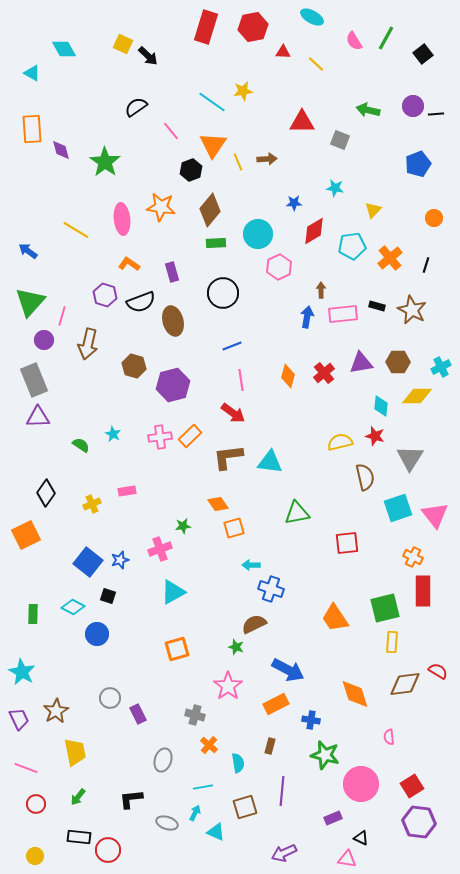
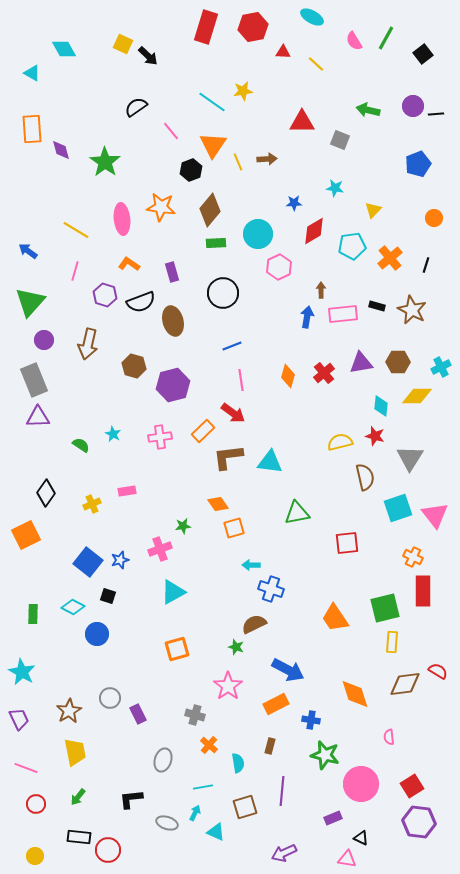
pink line at (62, 316): moved 13 px right, 45 px up
orange rectangle at (190, 436): moved 13 px right, 5 px up
brown star at (56, 711): moved 13 px right
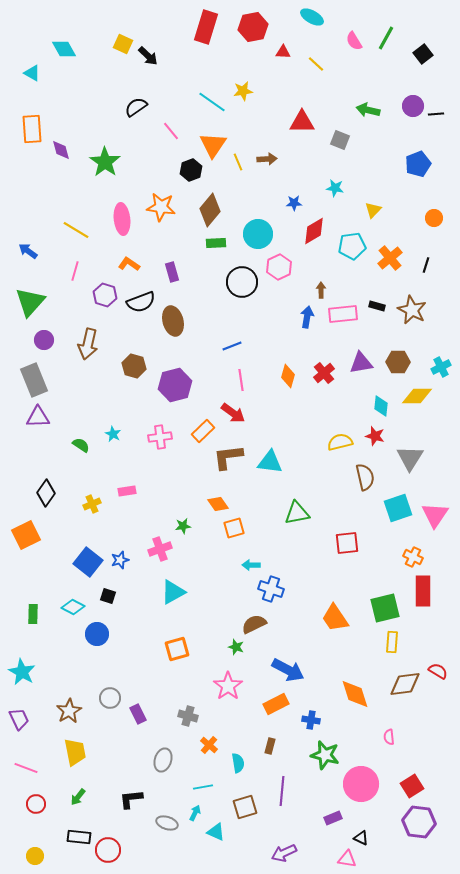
black circle at (223, 293): moved 19 px right, 11 px up
purple hexagon at (173, 385): moved 2 px right
pink triangle at (435, 515): rotated 12 degrees clockwise
gray cross at (195, 715): moved 7 px left, 1 px down
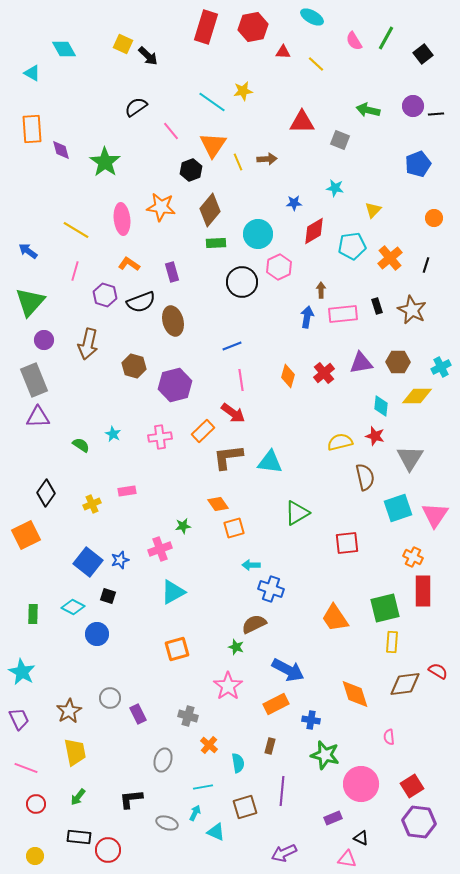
black rectangle at (377, 306): rotated 56 degrees clockwise
green triangle at (297, 513): rotated 20 degrees counterclockwise
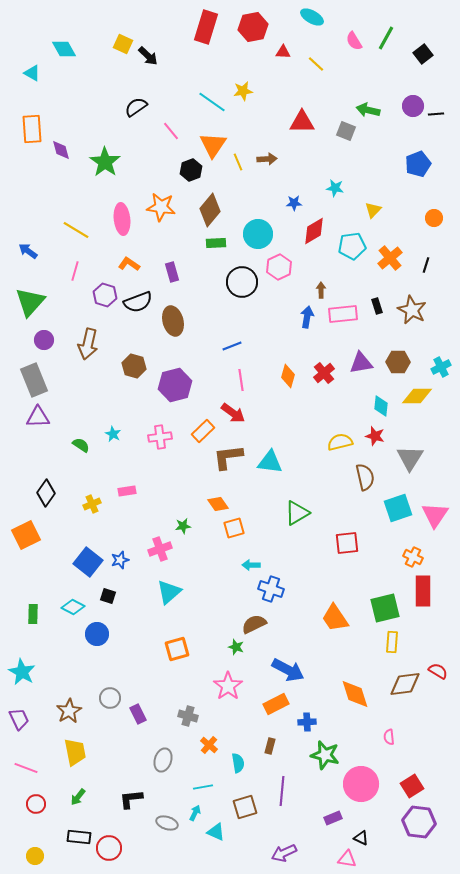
gray square at (340, 140): moved 6 px right, 9 px up
black semicircle at (141, 302): moved 3 px left
cyan triangle at (173, 592): moved 4 px left; rotated 12 degrees counterclockwise
blue cross at (311, 720): moved 4 px left, 2 px down; rotated 12 degrees counterclockwise
red circle at (108, 850): moved 1 px right, 2 px up
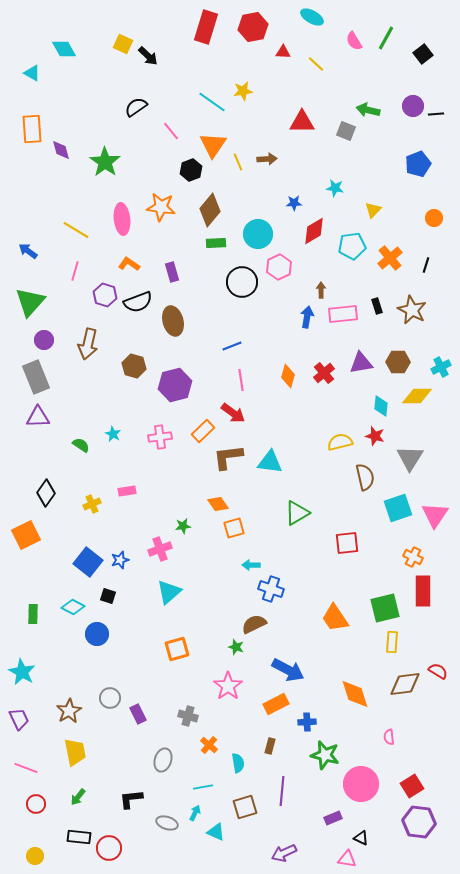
gray rectangle at (34, 380): moved 2 px right, 3 px up
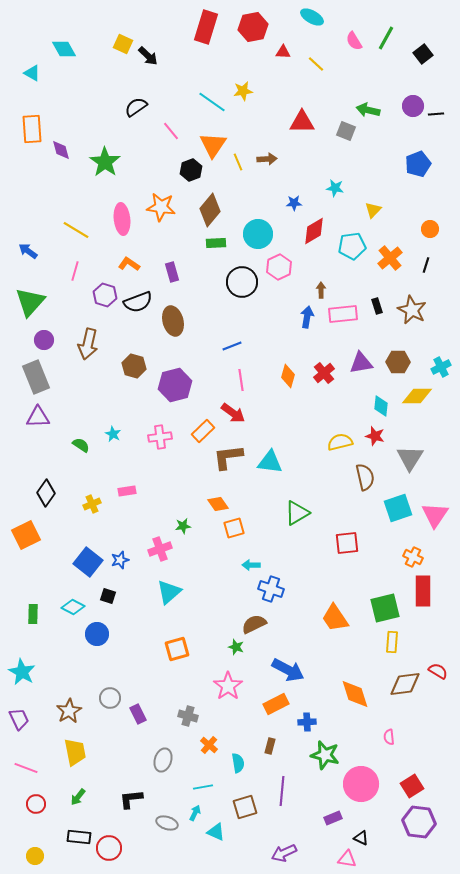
orange circle at (434, 218): moved 4 px left, 11 px down
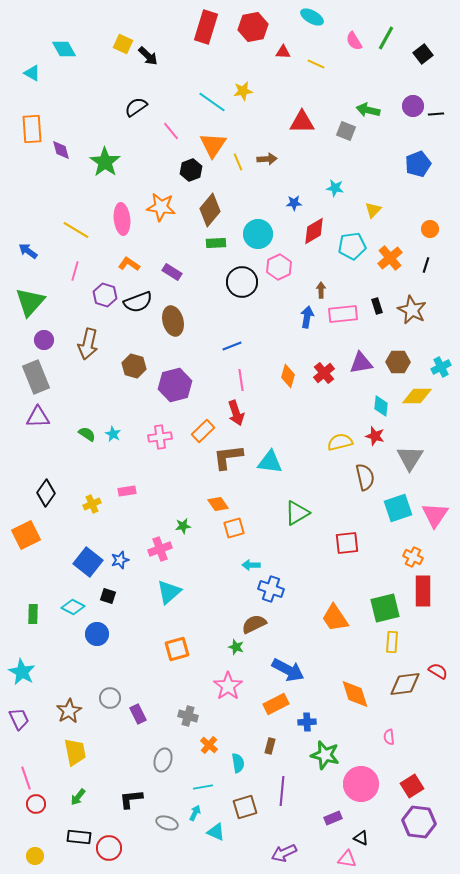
yellow line at (316, 64): rotated 18 degrees counterclockwise
purple rectangle at (172, 272): rotated 42 degrees counterclockwise
red arrow at (233, 413): moved 3 px right; rotated 35 degrees clockwise
green semicircle at (81, 445): moved 6 px right, 11 px up
pink line at (26, 768): moved 10 px down; rotated 50 degrees clockwise
